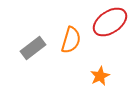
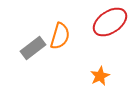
orange semicircle: moved 11 px left, 4 px up
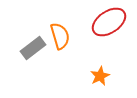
red ellipse: moved 1 px left
orange semicircle: rotated 32 degrees counterclockwise
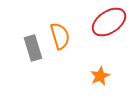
gray rectangle: rotated 70 degrees counterclockwise
